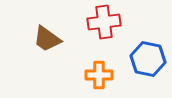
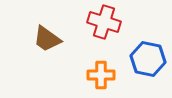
red cross: rotated 24 degrees clockwise
orange cross: moved 2 px right
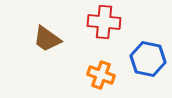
red cross: rotated 12 degrees counterclockwise
orange cross: rotated 20 degrees clockwise
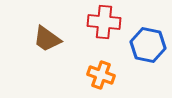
blue hexagon: moved 14 px up
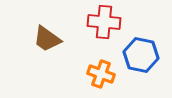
blue hexagon: moved 7 px left, 10 px down
orange cross: moved 1 px up
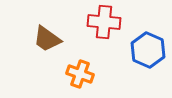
blue hexagon: moved 7 px right, 5 px up; rotated 12 degrees clockwise
orange cross: moved 21 px left
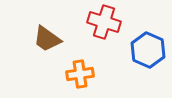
red cross: rotated 12 degrees clockwise
orange cross: rotated 28 degrees counterclockwise
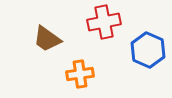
red cross: rotated 28 degrees counterclockwise
